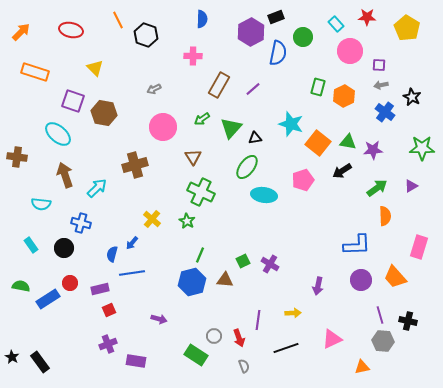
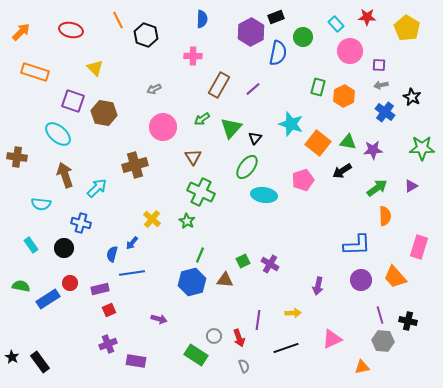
black triangle at (255, 138): rotated 40 degrees counterclockwise
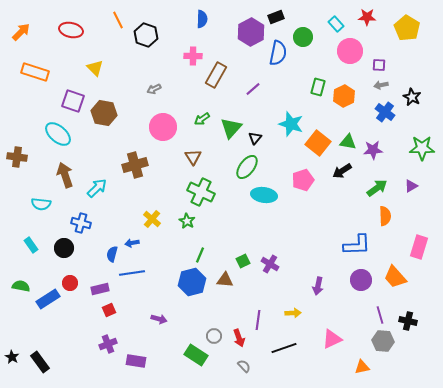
brown rectangle at (219, 85): moved 3 px left, 10 px up
blue arrow at (132, 243): rotated 40 degrees clockwise
black line at (286, 348): moved 2 px left
gray semicircle at (244, 366): rotated 24 degrees counterclockwise
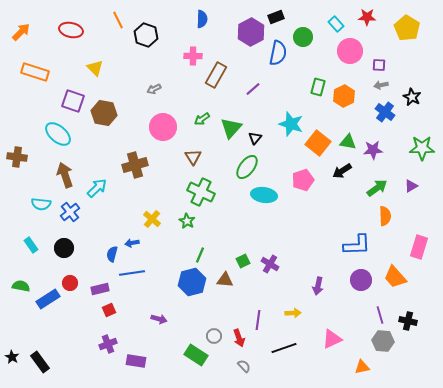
blue cross at (81, 223): moved 11 px left, 11 px up; rotated 36 degrees clockwise
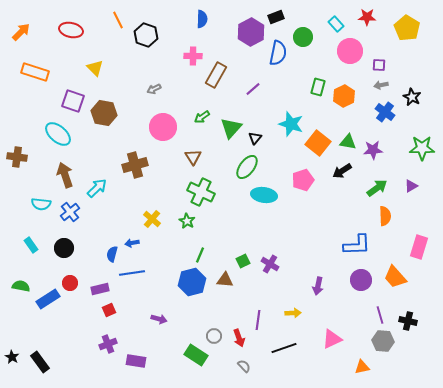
green arrow at (202, 119): moved 2 px up
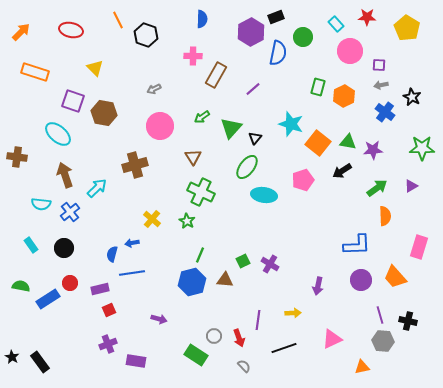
pink circle at (163, 127): moved 3 px left, 1 px up
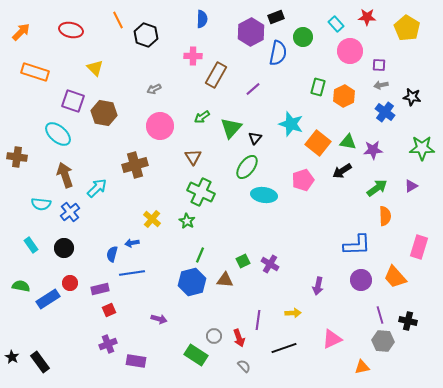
black star at (412, 97): rotated 18 degrees counterclockwise
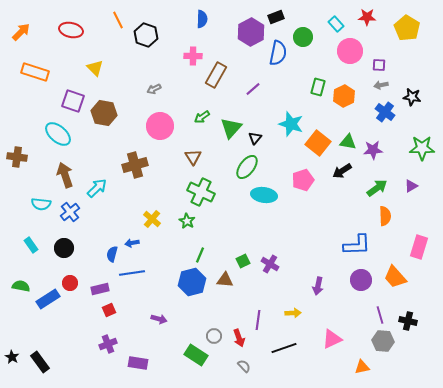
purple rectangle at (136, 361): moved 2 px right, 2 px down
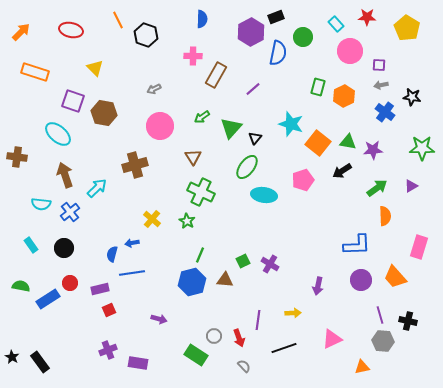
purple cross at (108, 344): moved 6 px down
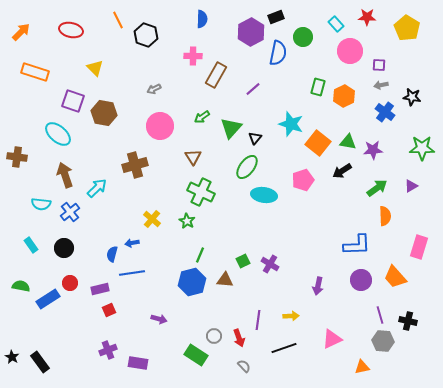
yellow arrow at (293, 313): moved 2 px left, 3 px down
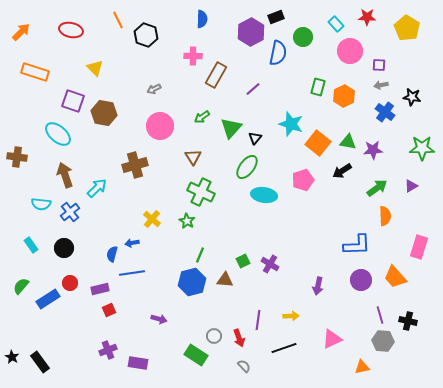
green semicircle at (21, 286): rotated 60 degrees counterclockwise
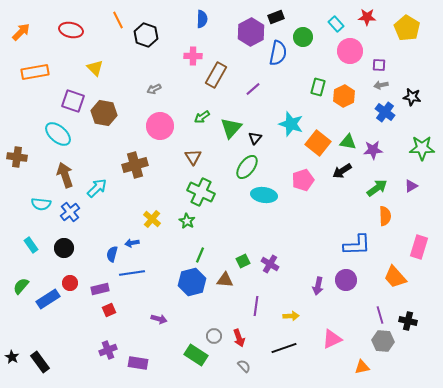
orange rectangle at (35, 72): rotated 28 degrees counterclockwise
purple circle at (361, 280): moved 15 px left
purple line at (258, 320): moved 2 px left, 14 px up
